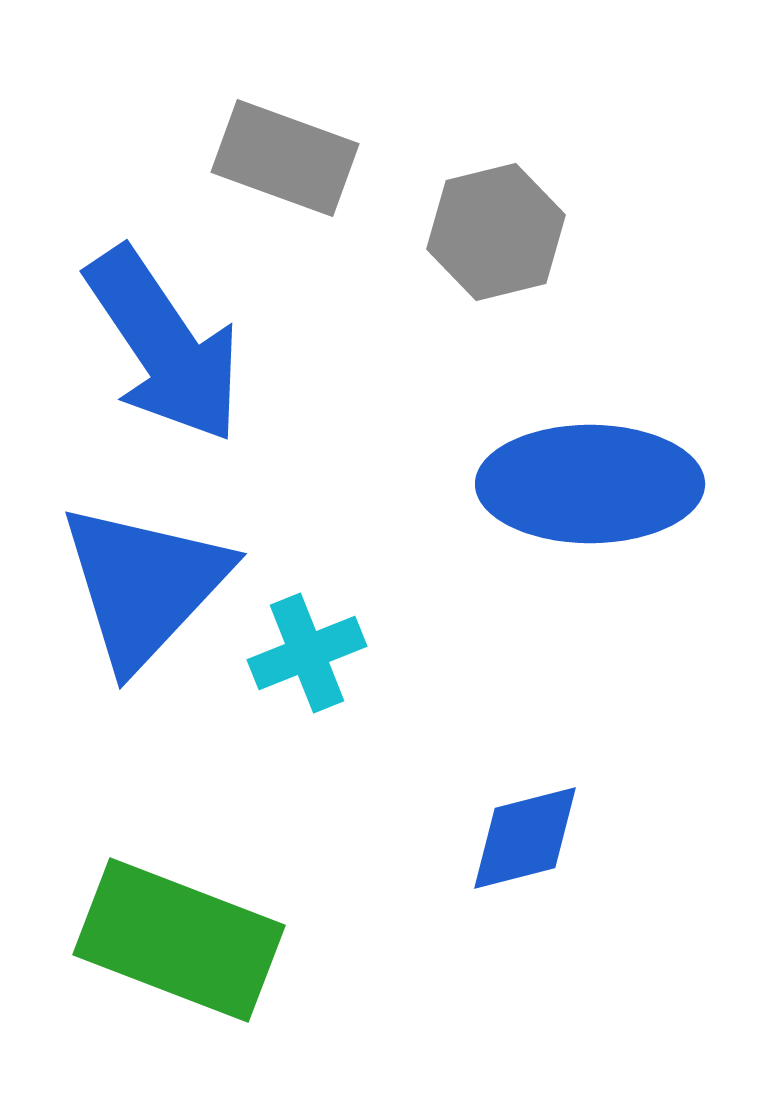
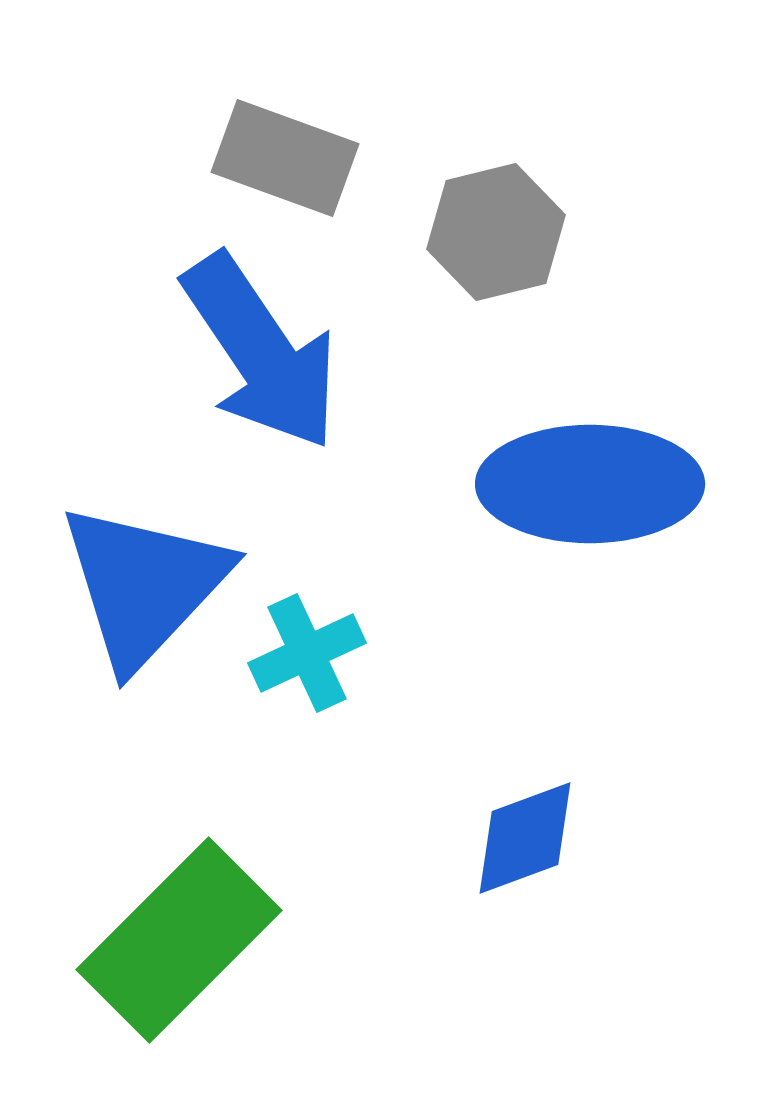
blue arrow: moved 97 px right, 7 px down
cyan cross: rotated 3 degrees counterclockwise
blue diamond: rotated 6 degrees counterclockwise
green rectangle: rotated 66 degrees counterclockwise
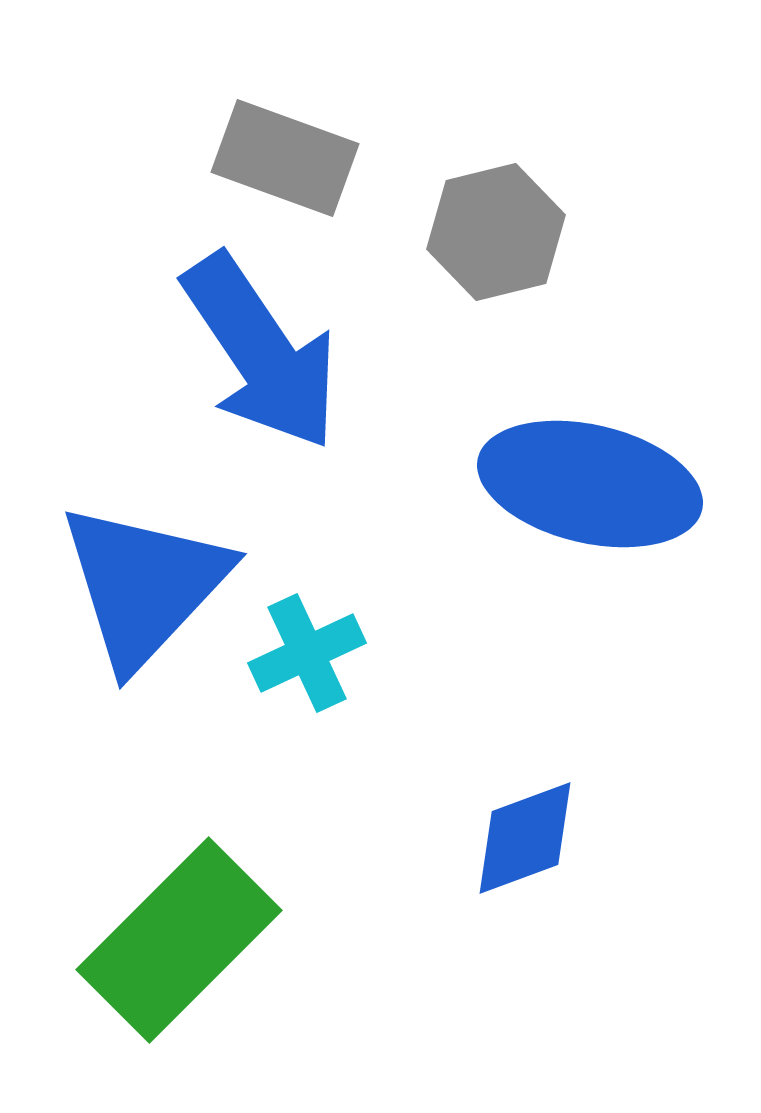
blue ellipse: rotated 13 degrees clockwise
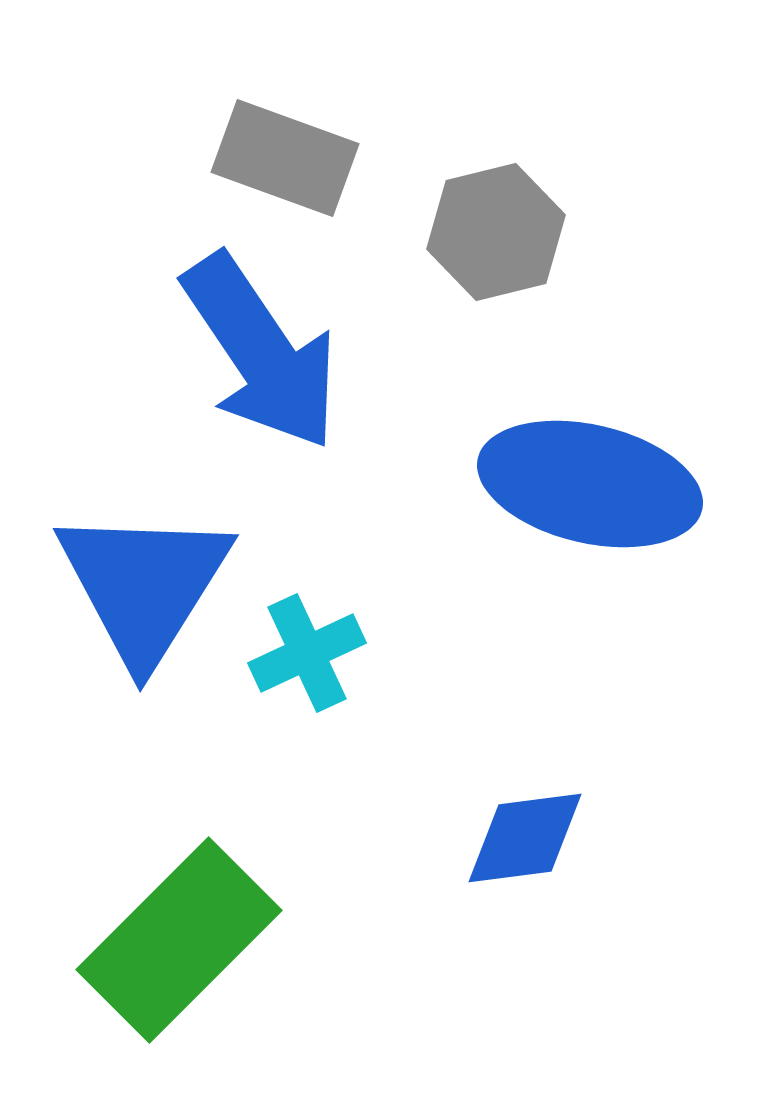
blue triangle: rotated 11 degrees counterclockwise
blue diamond: rotated 13 degrees clockwise
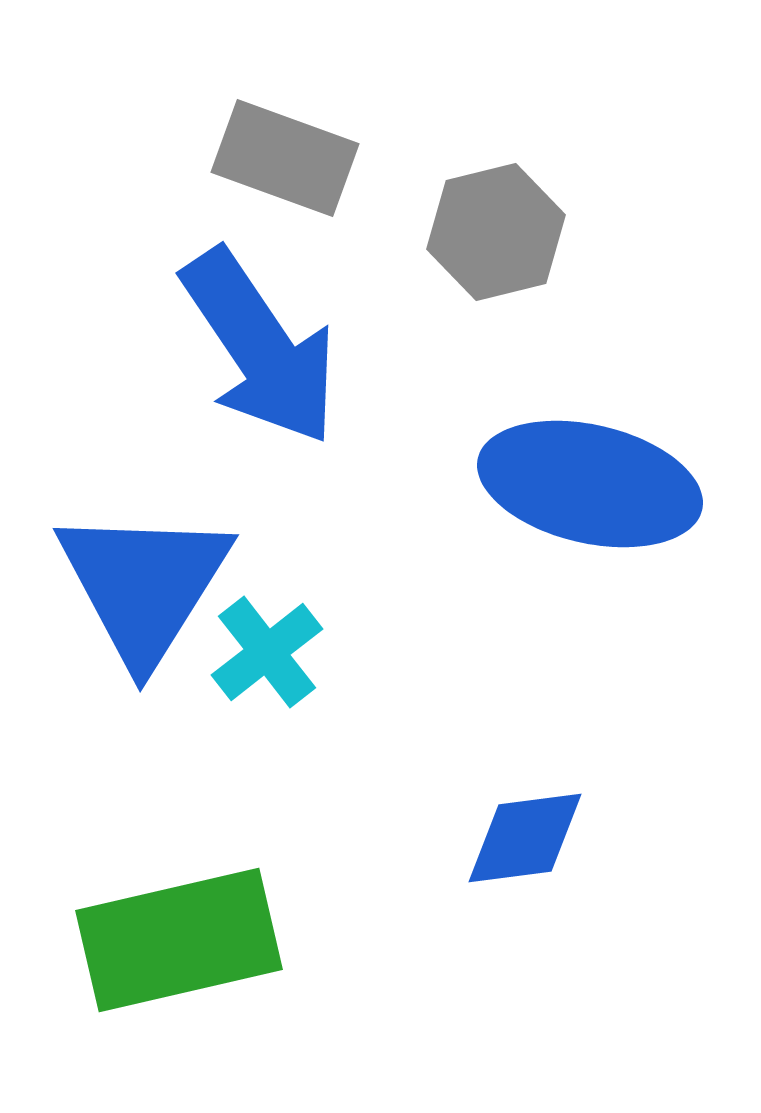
blue arrow: moved 1 px left, 5 px up
cyan cross: moved 40 px left, 1 px up; rotated 13 degrees counterclockwise
green rectangle: rotated 32 degrees clockwise
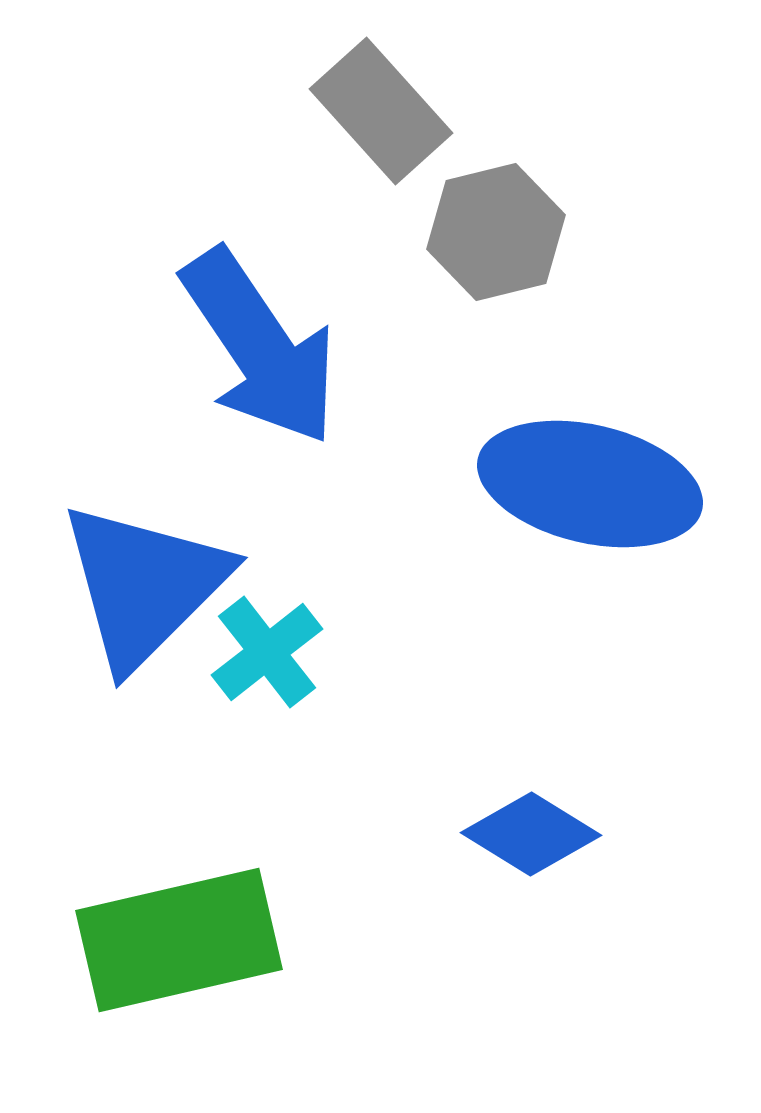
gray rectangle: moved 96 px right, 47 px up; rotated 28 degrees clockwise
blue triangle: rotated 13 degrees clockwise
blue diamond: moved 6 px right, 4 px up; rotated 39 degrees clockwise
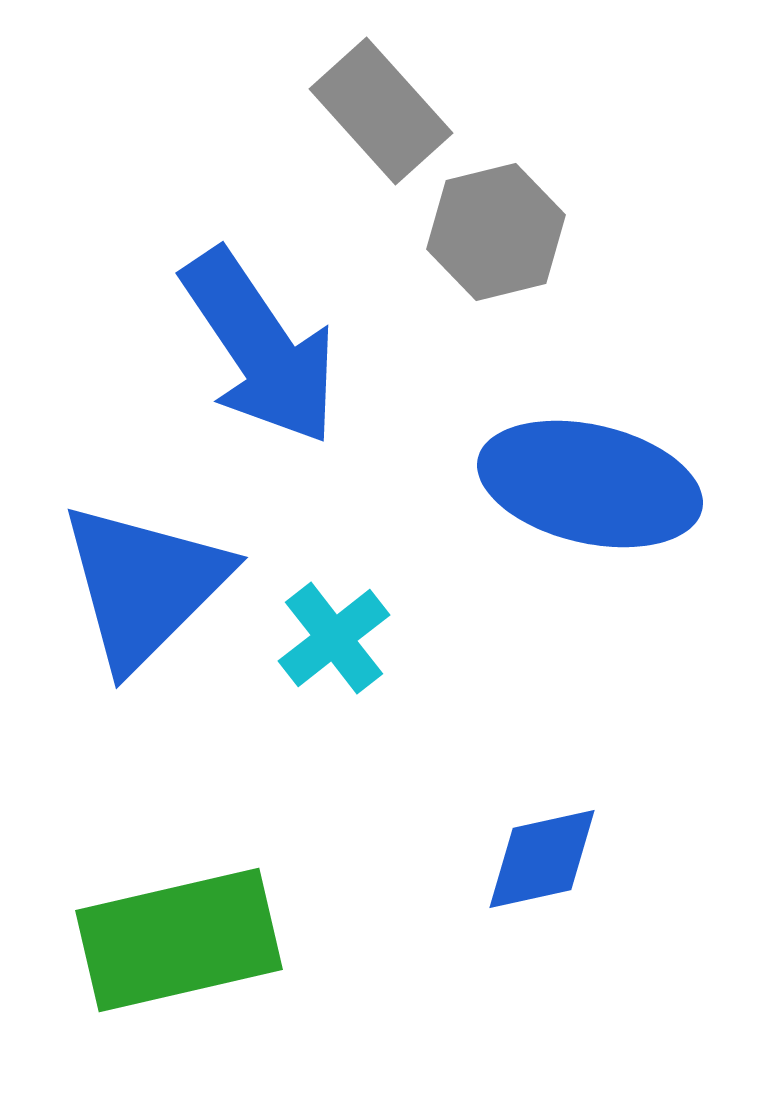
cyan cross: moved 67 px right, 14 px up
blue diamond: moved 11 px right, 25 px down; rotated 44 degrees counterclockwise
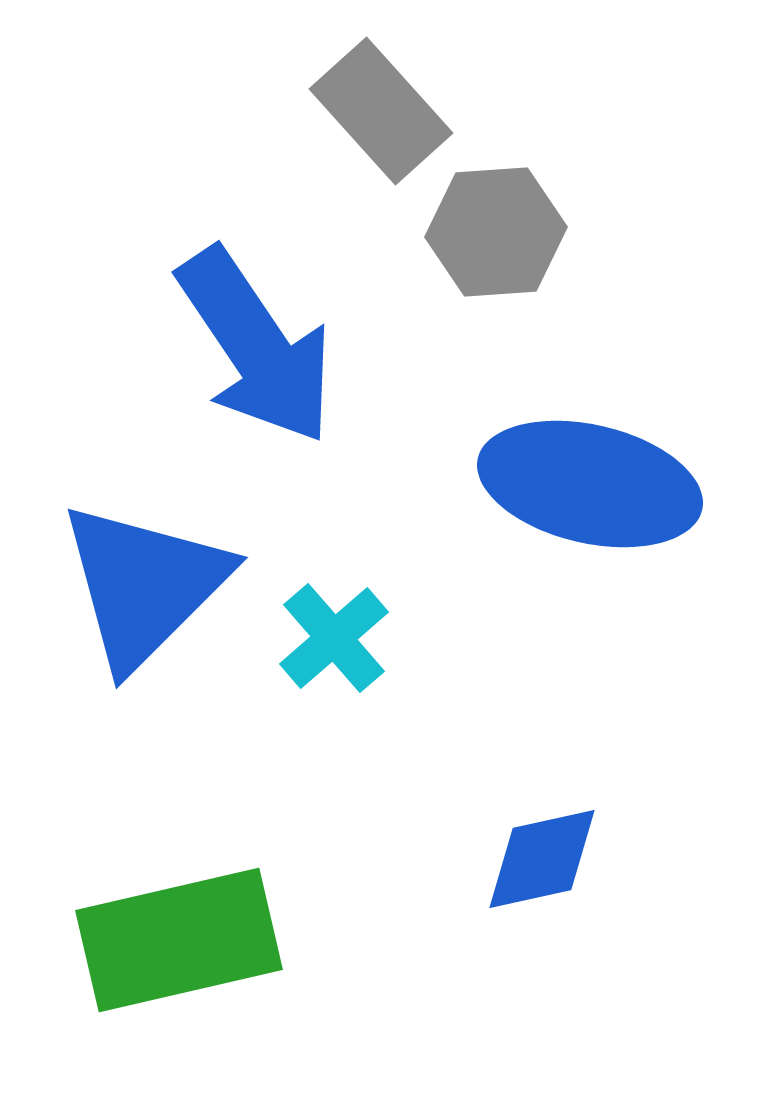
gray hexagon: rotated 10 degrees clockwise
blue arrow: moved 4 px left, 1 px up
cyan cross: rotated 3 degrees counterclockwise
